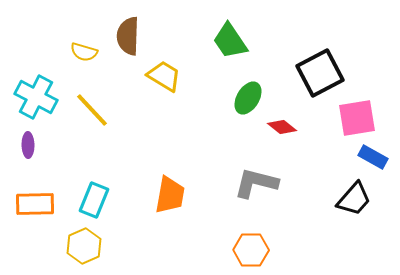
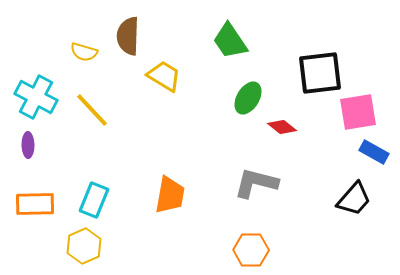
black square: rotated 21 degrees clockwise
pink square: moved 1 px right, 6 px up
blue rectangle: moved 1 px right, 5 px up
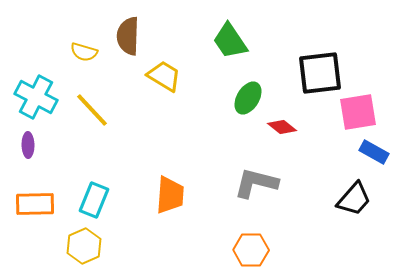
orange trapezoid: rotated 6 degrees counterclockwise
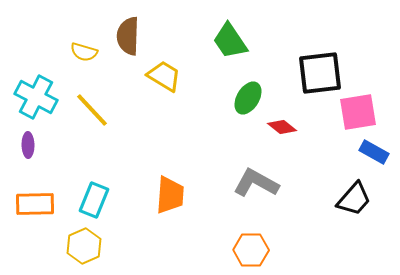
gray L-shape: rotated 15 degrees clockwise
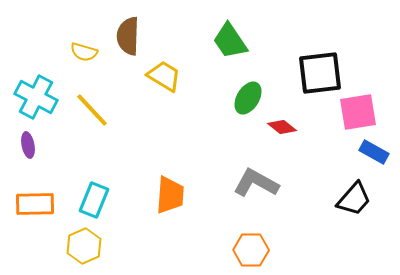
purple ellipse: rotated 10 degrees counterclockwise
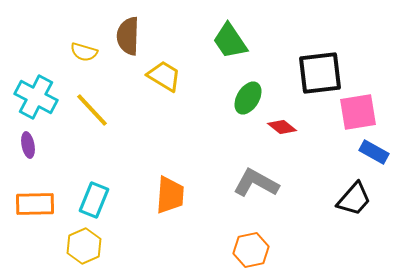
orange hexagon: rotated 12 degrees counterclockwise
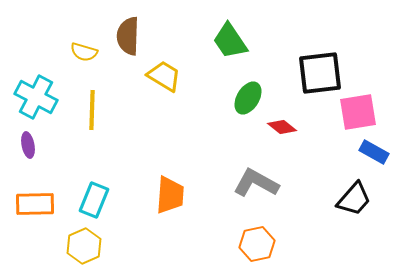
yellow line: rotated 45 degrees clockwise
orange hexagon: moved 6 px right, 6 px up
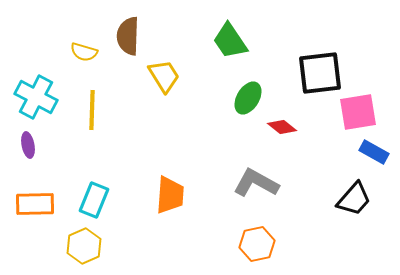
yellow trapezoid: rotated 27 degrees clockwise
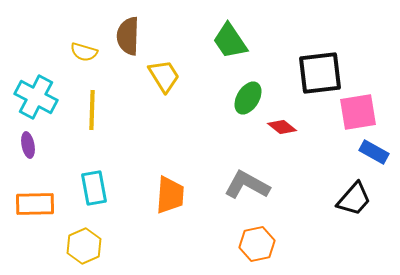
gray L-shape: moved 9 px left, 2 px down
cyan rectangle: moved 12 px up; rotated 32 degrees counterclockwise
